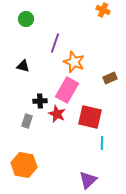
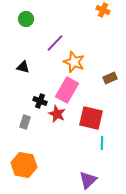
purple line: rotated 24 degrees clockwise
black triangle: moved 1 px down
black cross: rotated 24 degrees clockwise
red square: moved 1 px right, 1 px down
gray rectangle: moved 2 px left, 1 px down
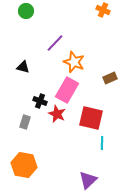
green circle: moved 8 px up
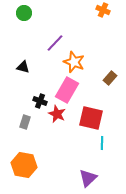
green circle: moved 2 px left, 2 px down
brown rectangle: rotated 24 degrees counterclockwise
purple triangle: moved 2 px up
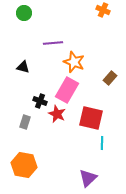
purple line: moved 2 px left; rotated 42 degrees clockwise
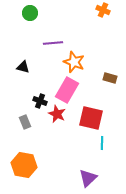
green circle: moved 6 px right
brown rectangle: rotated 64 degrees clockwise
gray rectangle: rotated 40 degrees counterclockwise
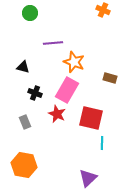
black cross: moved 5 px left, 8 px up
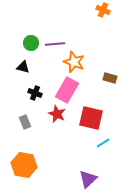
green circle: moved 1 px right, 30 px down
purple line: moved 2 px right, 1 px down
cyan line: moved 1 px right; rotated 56 degrees clockwise
purple triangle: moved 1 px down
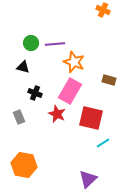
brown rectangle: moved 1 px left, 2 px down
pink rectangle: moved 3 px right, 1 px down
gray rectangle: moved 6 px left, 5 px up
